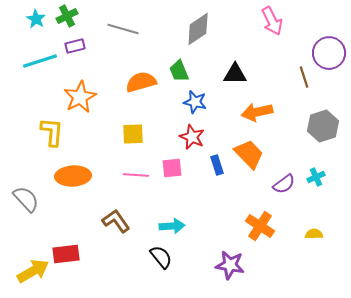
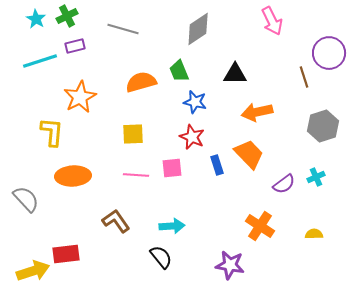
yellow arrow: rotated 12 degrees clockwise
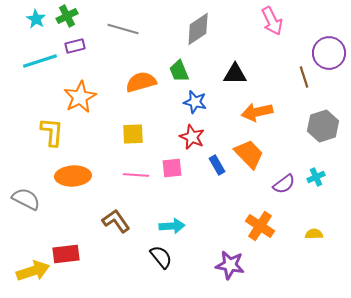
blue rectangle: rotated 12 degrees counterclockwise
gray semicircle: rotated 20 degrees counterclockwise
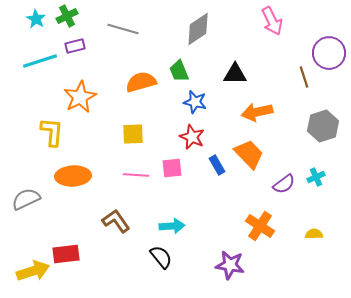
gray semicircle: rotated 52 degrees counterclockwise
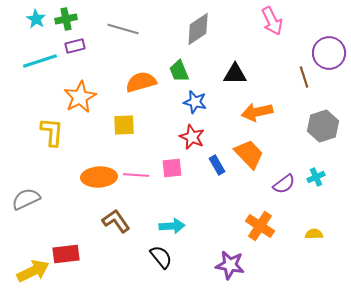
green cross: moved 1 px left, 3 px down; rotated 15 degrees clockwise
yellow square: moved 9 px left, 9 px up
orange ellipse: moved 26 px right, 1 px down
yellow arrow: rotated 8 degrees counterclockwise
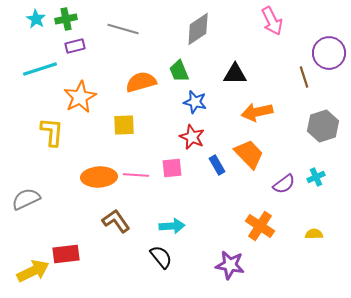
cyan line: moved 8 px down
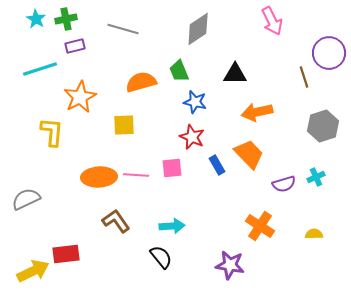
purple semicircle: rotated 20 degrees clockwise
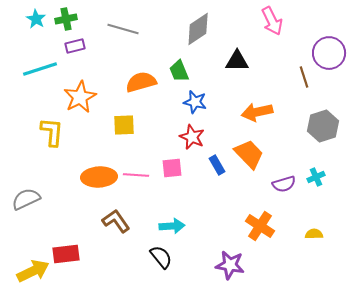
black triangle: moved 2 px right, 13 px up
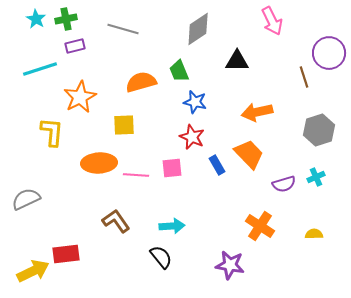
gray hexagon: moved 4 px left, 4 px down
orange ellipse: moved 14 px up
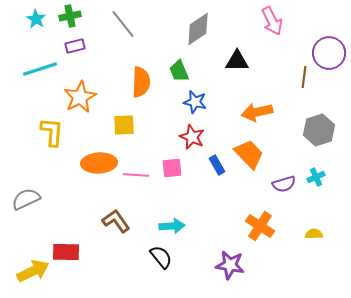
green cross: moved 4 px right, 3 px up
gray line: moved 5 px up; rotated 36 degrees clockwise
brown line: rotated 25 degrees clockwise
orange semicircle: rotated 108 degrees clockwise
red rectangle: moved 2 px up; rotated 8 degrees clockwise
